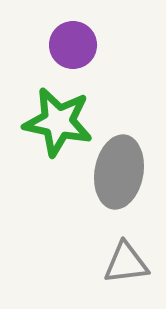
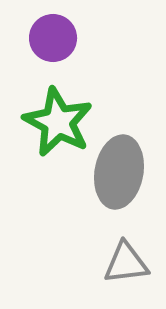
purple circle: moved 20 px left, 7 px up
green star: rotated 16 degrees clockwise
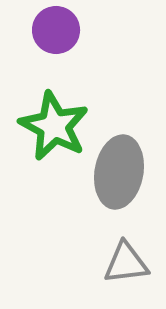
purple circle: moved 3 px right, 8 px up
green star: moved 4 px left, 4 px down
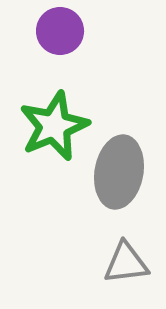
purple circle: moved 4 px right, 1 px down
green star: rotated 22 degrees clockwise
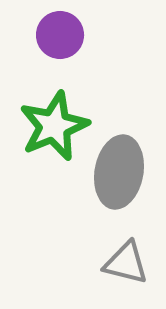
purple circle: moved 4 px down
gray triangle: rotated 21 degrees clockwise
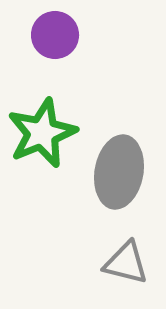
purple circle: moved 5 px left
green star: moved 12 px left, 7 px down
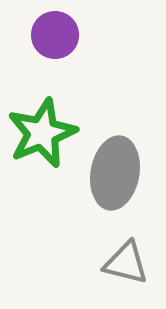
gray ellipse: moved 4 px left, 1 px down
